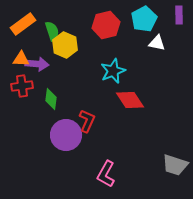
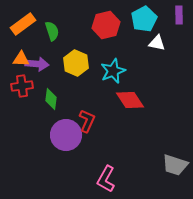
yellow hexagon: moved 11 px right, 18 px down
pink L-shape: moved 5 px down
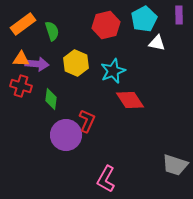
red cross: moved 1 px left; rotated 25 degrees clockwise
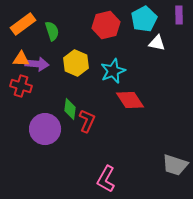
green diamond: moved 19 px right, 10 px down
purple circle: moved 21 px left, 6 px up
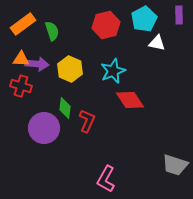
yellow hexagon: moved 6 px left, 6 px down
green diamond: moved 5 px left, 1 px up
purple circle: moved 1 px left, 1 px up
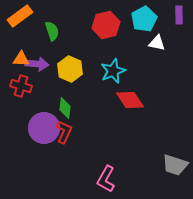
orange rectangle: moved 3 px left, 8 px up
red L-shape: moved 23 px left, 11 px down
